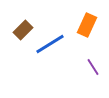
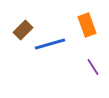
orange rectangle: rotated 45 degrees counterclockwise
blue line: rotated 16 degrees clockwise
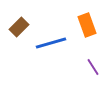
brown rectangle: moved 4 px left, 3 px up
blue line: moved 1 px right, 1 px up
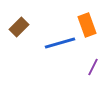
blue line: moved 9 px right
purple line: rotated 60 degrees clockwise
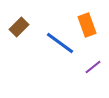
blue line: rotated 52 degrees clockwise
purple line: rotated 24 degrees clockwise
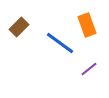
purple line: moved 4 px left, 2 px down
